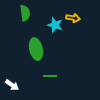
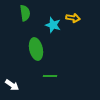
cyan star: moved 2 px left
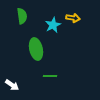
green semicircle: moved 3 px left, 3 px down
cyan star: rotated 28 degrees clockwise
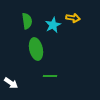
green semicircle: moved 5 px right, 5 px down
white arrow: moved 1 px left, 2 px up
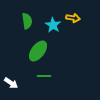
cyan star: rotated 14 degrees counterclockwise
green ellipse: moved 2 px right, 2 px down; rotated 50 degrees clockwise
green line: moved 6 px left
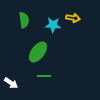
green semicircle: moved 3 px left, 1 px up
cyan star: rotated 28 degrees counterclockwise
green ellipse: moved 1 px down
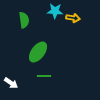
cyan star: moved 2 px right, 14 px up
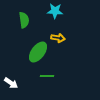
yellow arrow: moved 15 px left, 20 px down
green line: moved 3 px right
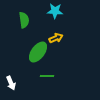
yellow arrow: moved 2 px left; rotated 32 degrees counterclockwise
white arrow: rotated 32 degrees clockwise
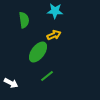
yellow arrow: moved 2 px left, 3 px up
green line: rotated 40 degrees counterclockwise
white arrow: rotated 40 degrees counterclockwise
